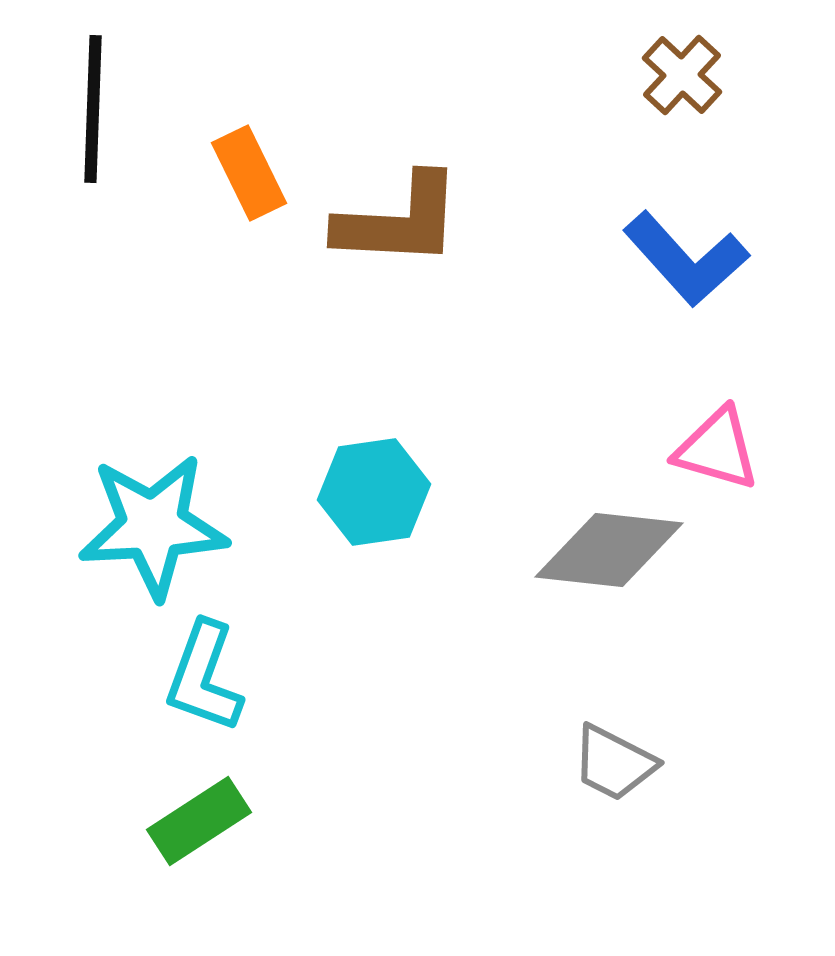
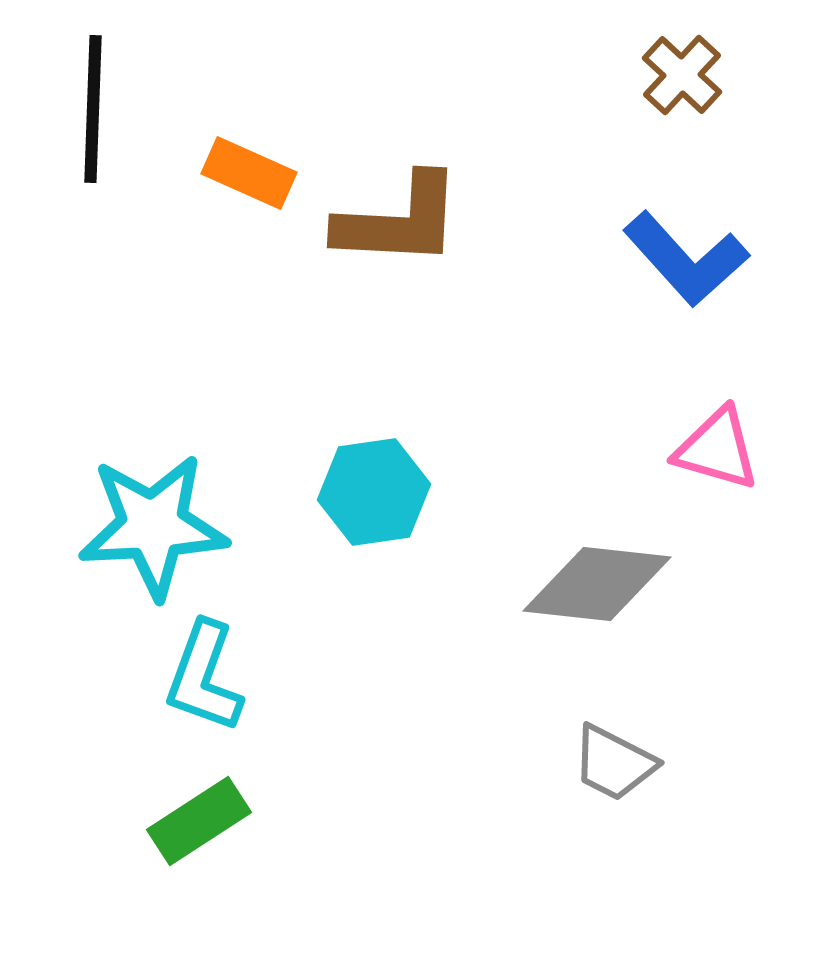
orange rectangle: rotated 40 degrees counterclockwise
gray diamond: moved 12 px left, 34 px down
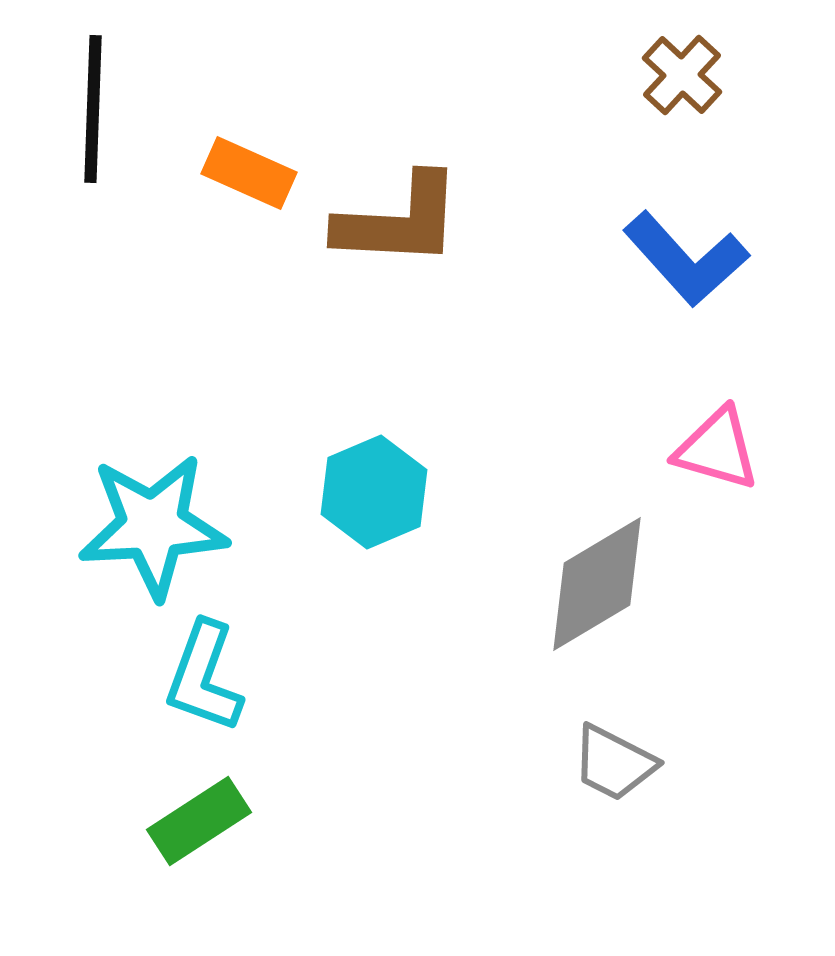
cyan hexagon: rotated 15 degrees counterclockwise
gray diamond: rotated 37 degrees counterclockwise
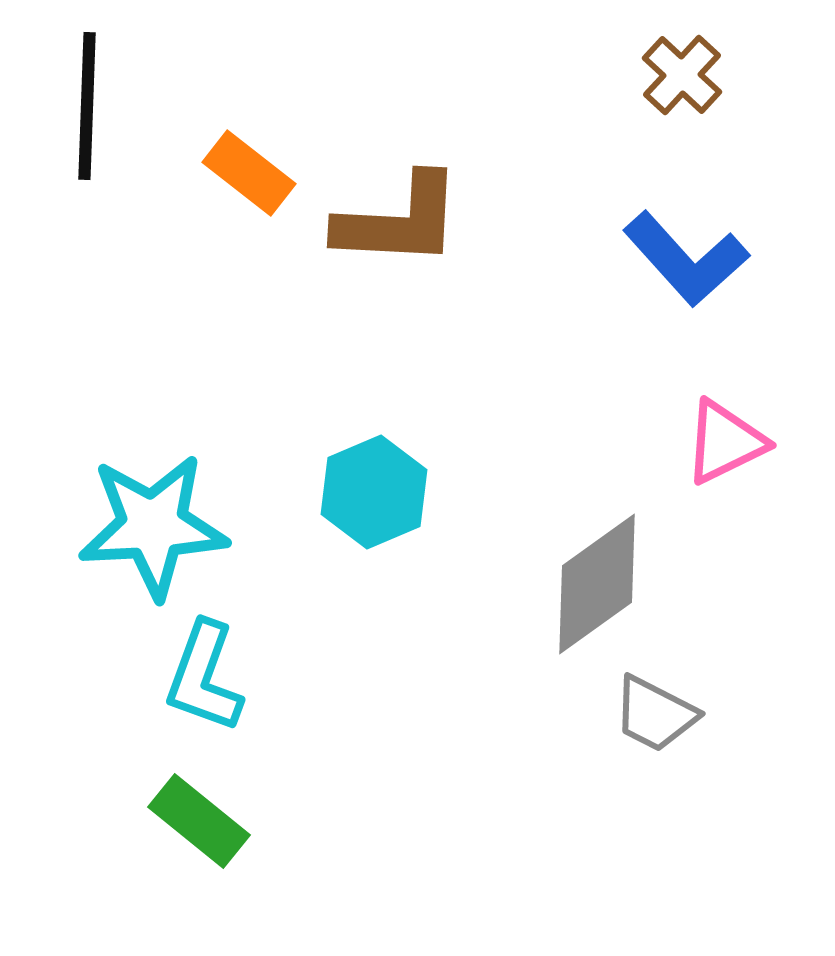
black line: moved 6 px left, 3 px up
orange rectangle: rotated 14 degrees clockwise
pink triangle: moved 8 px right, 7 px up; rotated 42 degrees counterclockwise
gray diamond: rotated 5 degrees counterclockwise
gray trapezoid: moved 41 px right, 49 px up
green rectangle: rotated 72 degrees clockwise
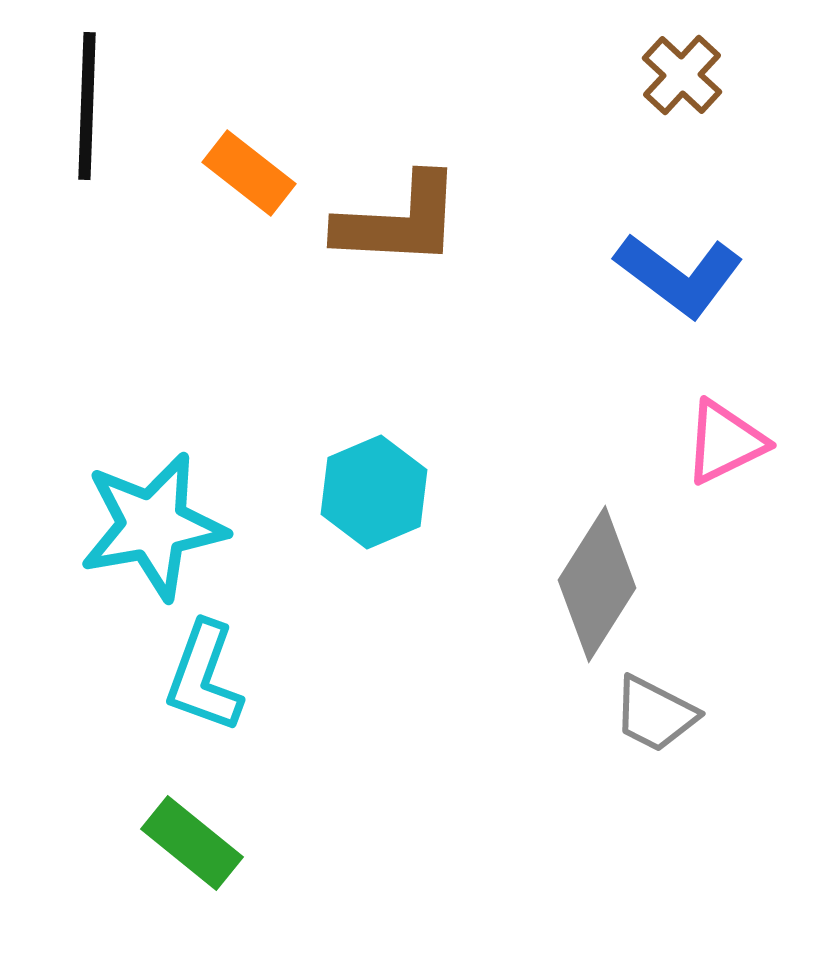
blue L-shape: moved 7 px left, 16 px down; rotated 11 degrees counterclockwise
cyan star: rotated 7 degrees counterclockwise
gray diamond: rotated 22 degrees counterclockwise
green rectangle: moved 7 px left, 22 px down
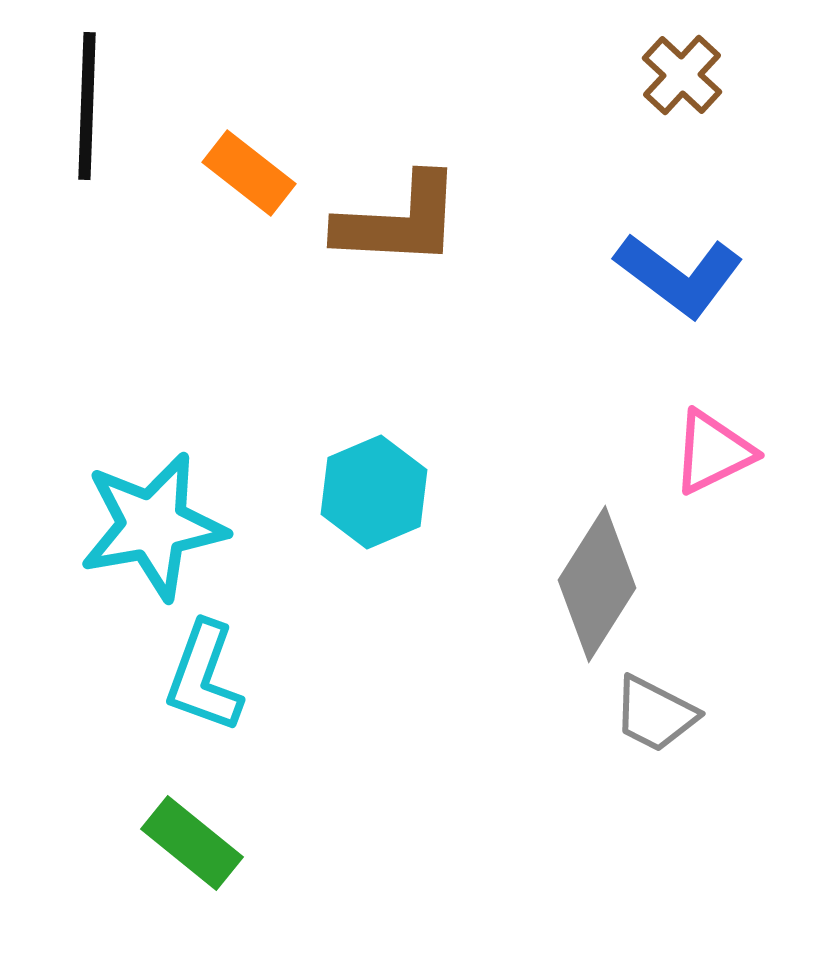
pink triangle: moved 12 px left, 10 px down
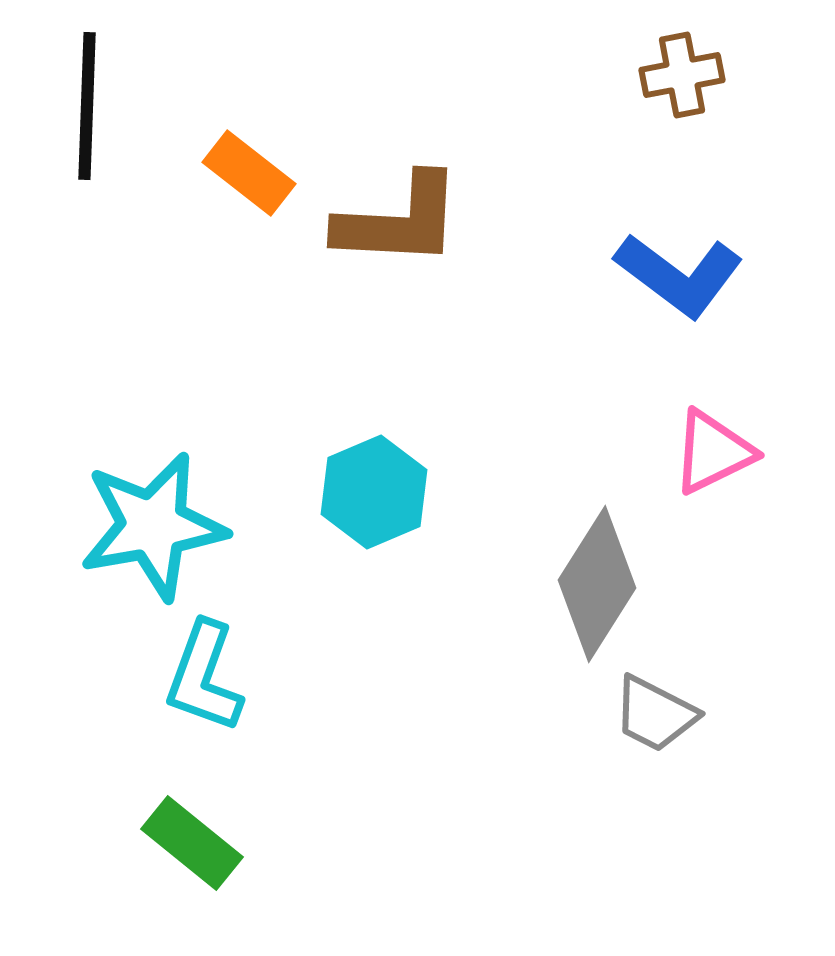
brown cross: rotated 36 degrees clockwise
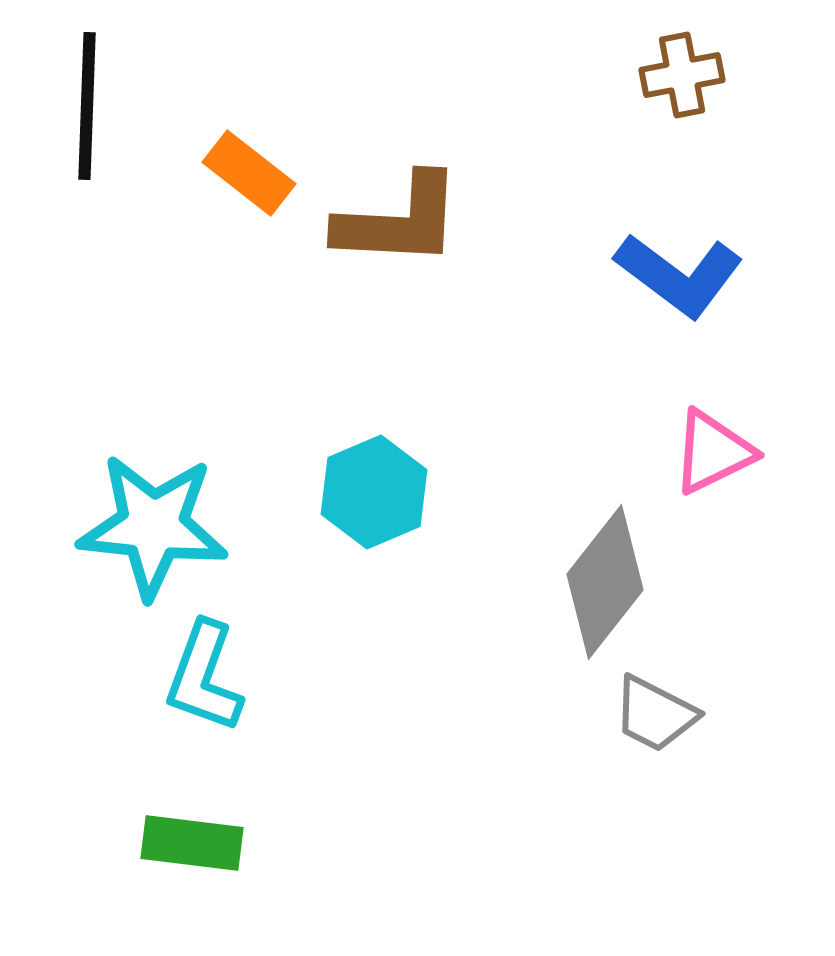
cyan star: rotated 16 degrees clockwise
gray diamond: moved 8 px right, 2 px up; rotated 6 degrees clockwise
green rectangle: rotated 32 degrees counterclockwise
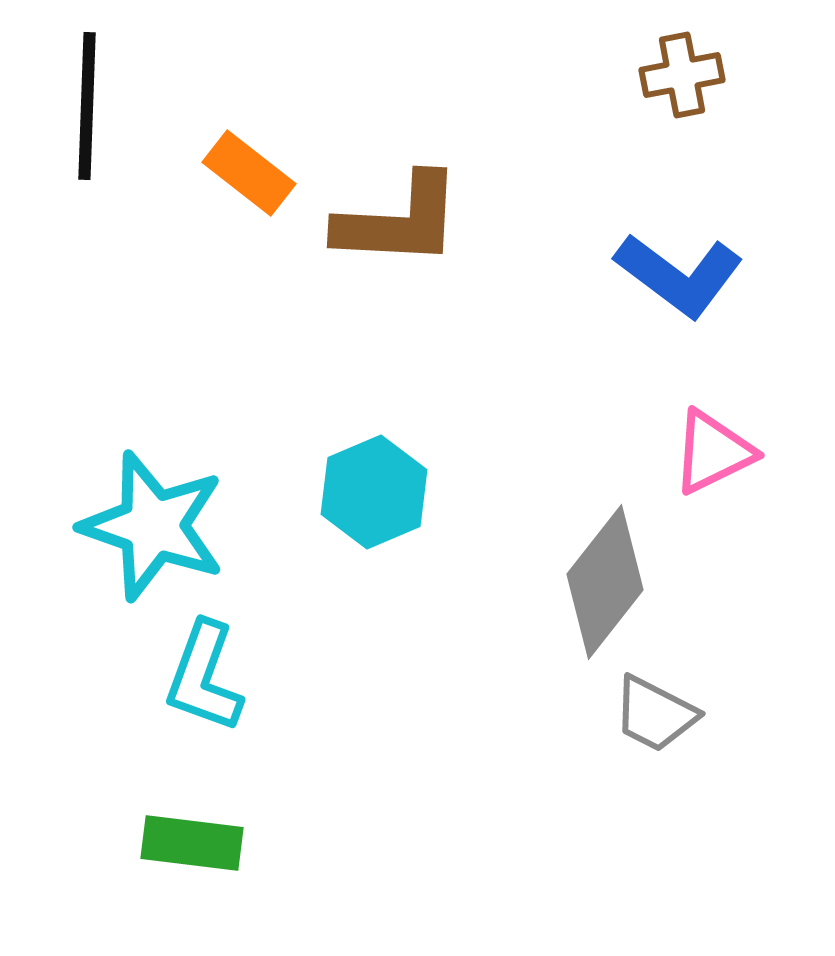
cyan star: rotated 13 degrees clockwise
